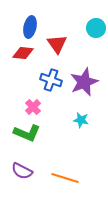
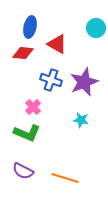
red triangle: rotated 25 degrees counterclockwise
purple semicircle: moved 1 px right
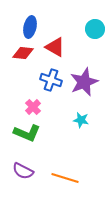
cyan circle: moved 1 px left, 1 px down
red triangle: moved 2 px left, 3 px down
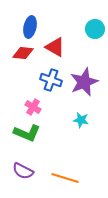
pink cross: rotated 14 degrees counterclockwise
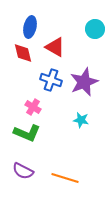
red diamond: rotated 70 degrees clockwise
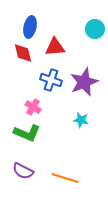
red triangle: rotated 35 degrees counterclockwise
